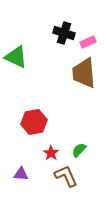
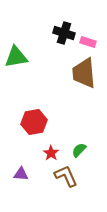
pink rectangle: rotated 42 degrees clockwise
green triangle: rotated 35 degrees counterclockwise
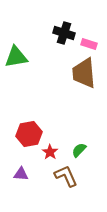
pink rectangle: moved 1 px right, 2 px down
red hexagon: moved 5 px left, 12 px down
red star: moved 1 px left, 1 px up
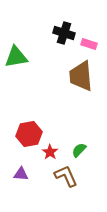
brown trapezoid: moved 3 px left, 3 px down
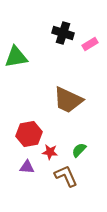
black cross: moved 1 px left
pink rectangle: moved 1 px right; rotated 49 degrees counterclockwise
brown trapezoid: moved 13 px left, 24 px down; rotated 60 degrees counterclockwise
red star: rotated 28 degrees counterclockwise
purple triangle: moved 6 px right, 7 px up
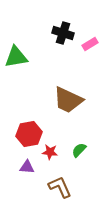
brown L-shape: moved 6 px left, 11 px down
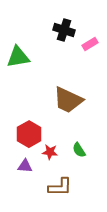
black cross: moved 1 px right, 3 px up
green triangle: moved 2 px right
red hexagon: rotated 20 degrees counterclockwise
green semicircle: rotated 77 degrees counterclockwise
purple triangle: moved 2 px left, 1 px up
brown L-shape: rotated 115 degrees clockwise
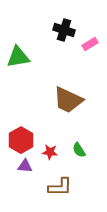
red hexagon: moved 8 px left, 6 px down
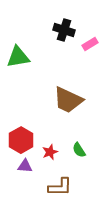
red star: rotated 28 degrees counterclockwise
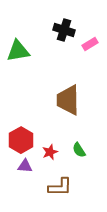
green triangle: moved 6 px up
brown trapezoid: rotated 64 degrees clockwise
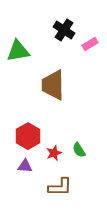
black cross: rotated 15 degrees clockwise
brown trapezoid: moved 15 px left, 15 px up
red hexagon: moved 7 px right, 4 px up
red star: moved 4 px right, 1 px down
